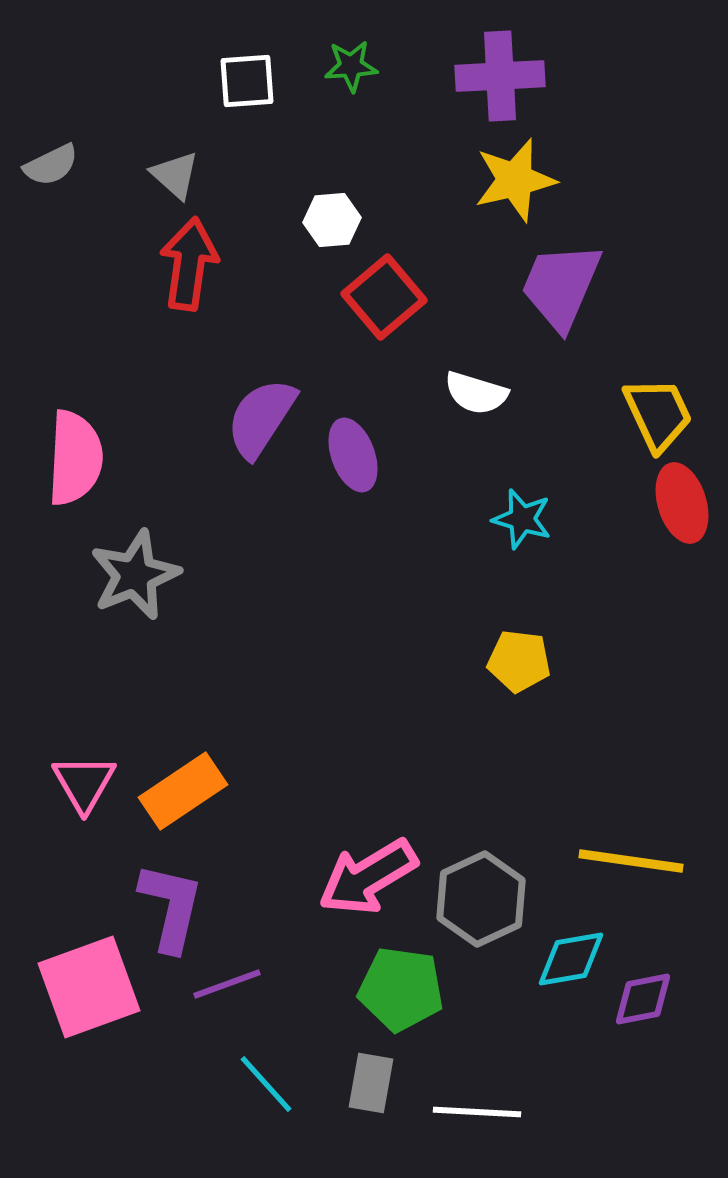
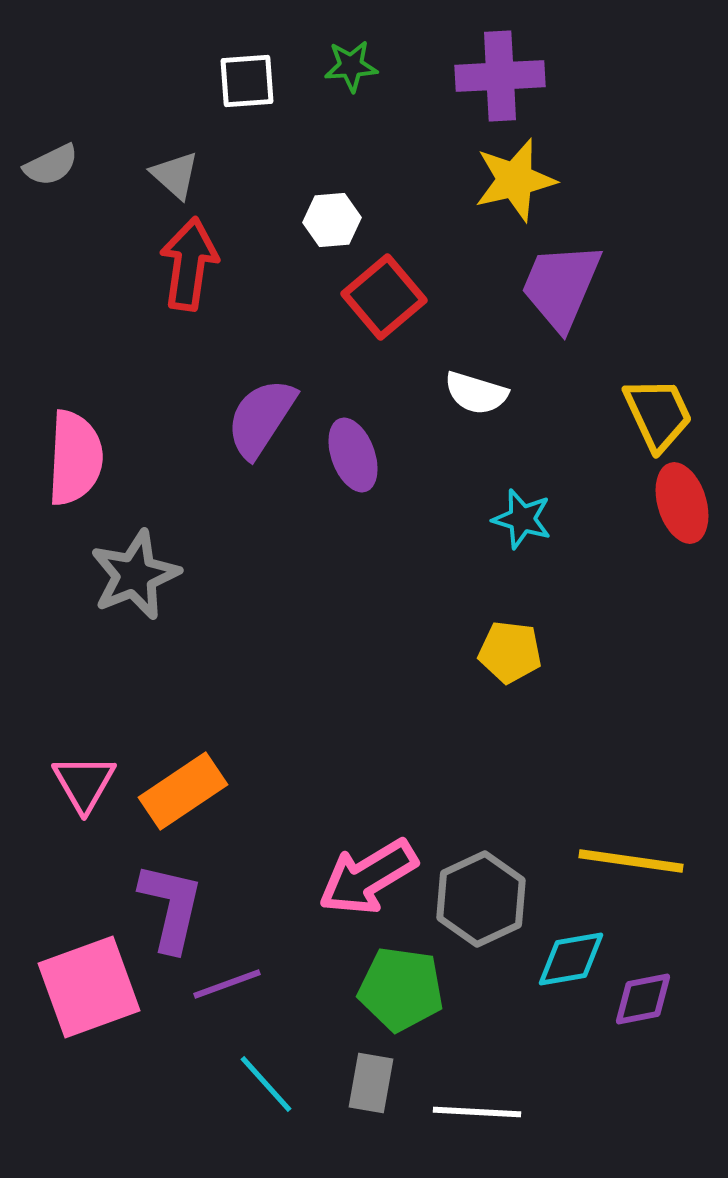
yellow pentagon: moved 9 px left, 9 px up
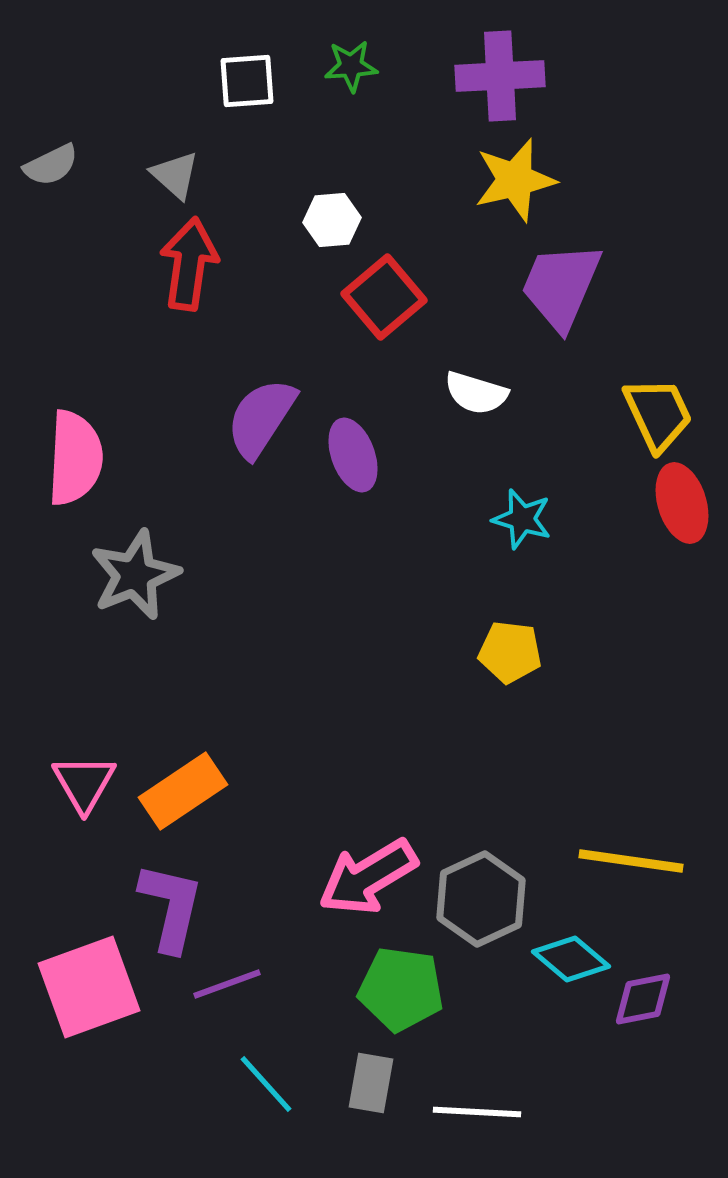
cyan diamond: rotated 50 degrees clockwise
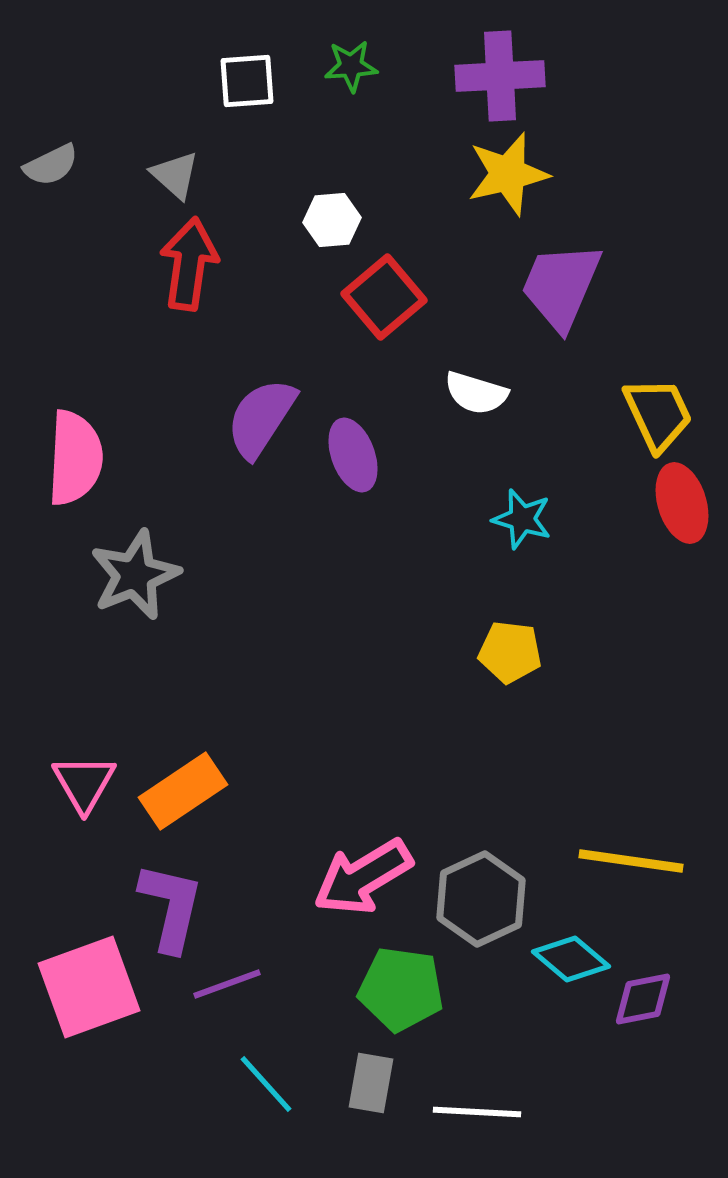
yellow star: moved 7 px left, 6 px up
pink arrow: moved 5 px left
